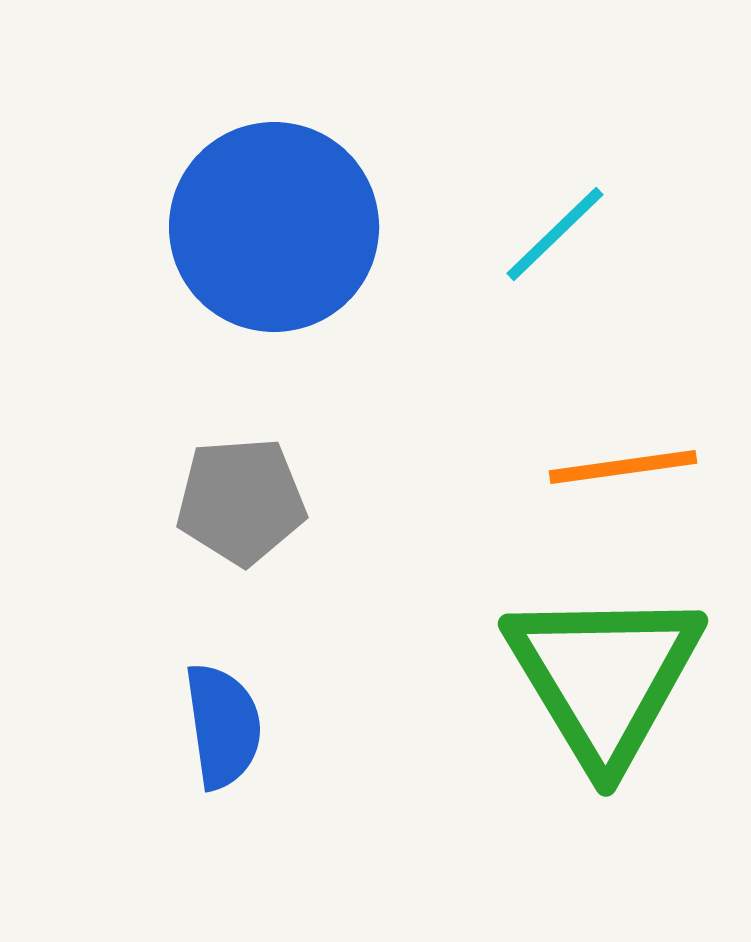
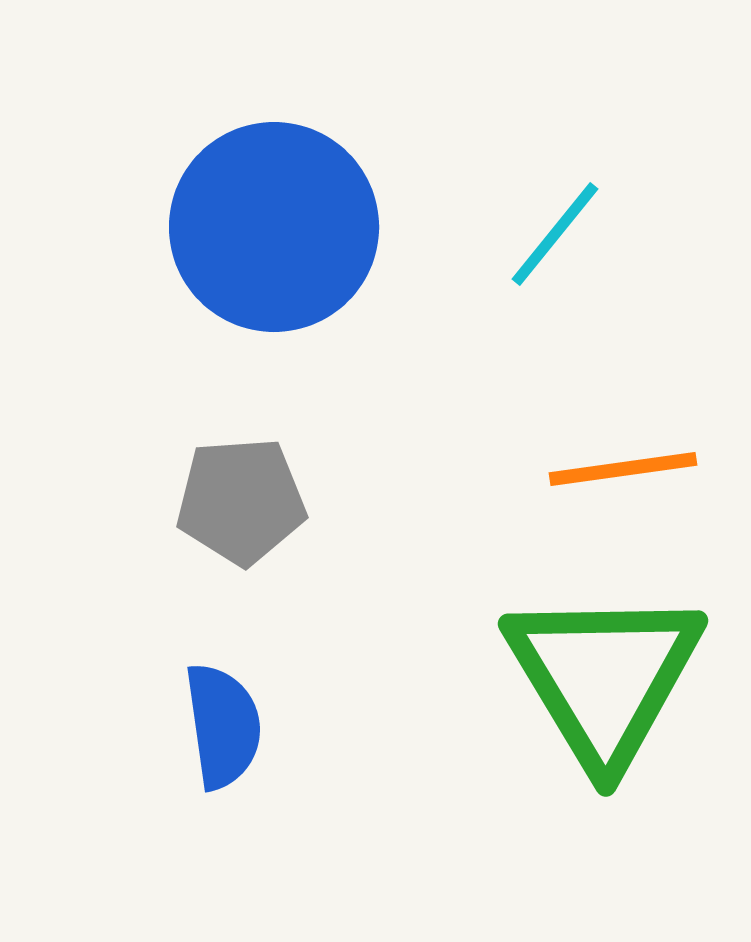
cyan line: rotated 7 degrees counterclockwise
orange line: moved 2 px down
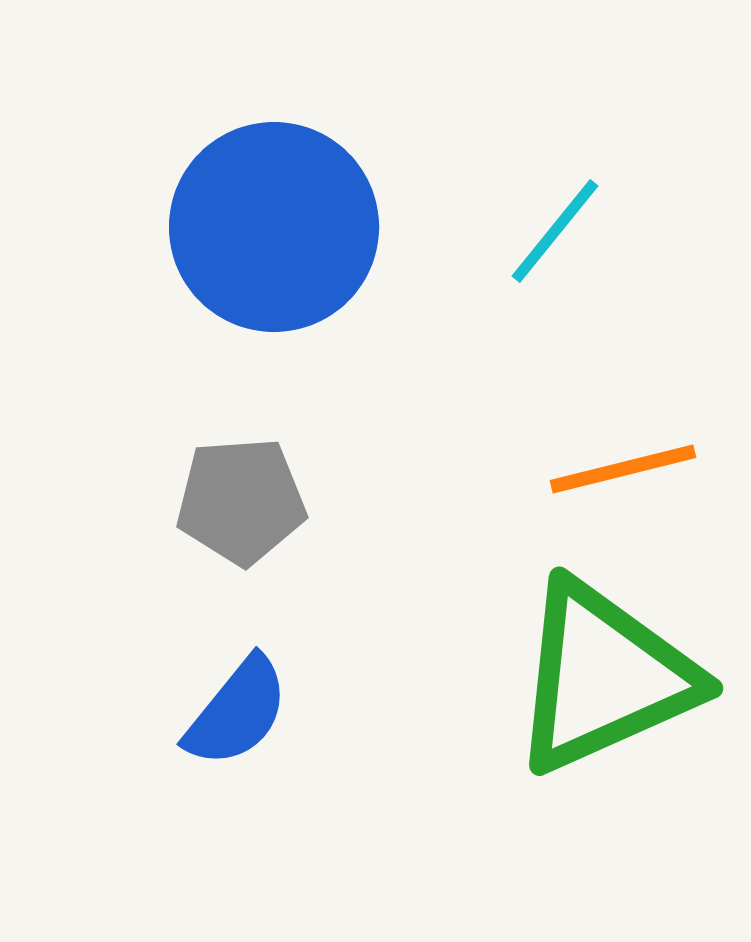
cyan line: moved 3 px up
orange line: rotated 6 degrees counterclockwise
green triangle: rotated 37 degrees clockwise
blue semicircle: moved 14 px right, 14 px up; rotated 47 degrees clockwise
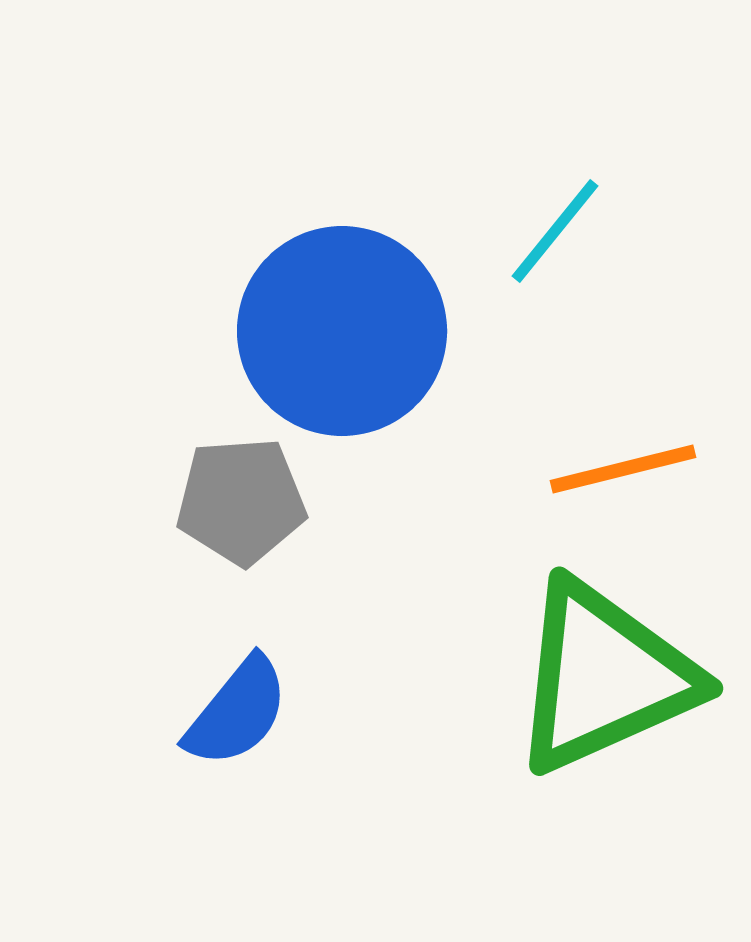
blue circle: moved 68 px right, 104 px down
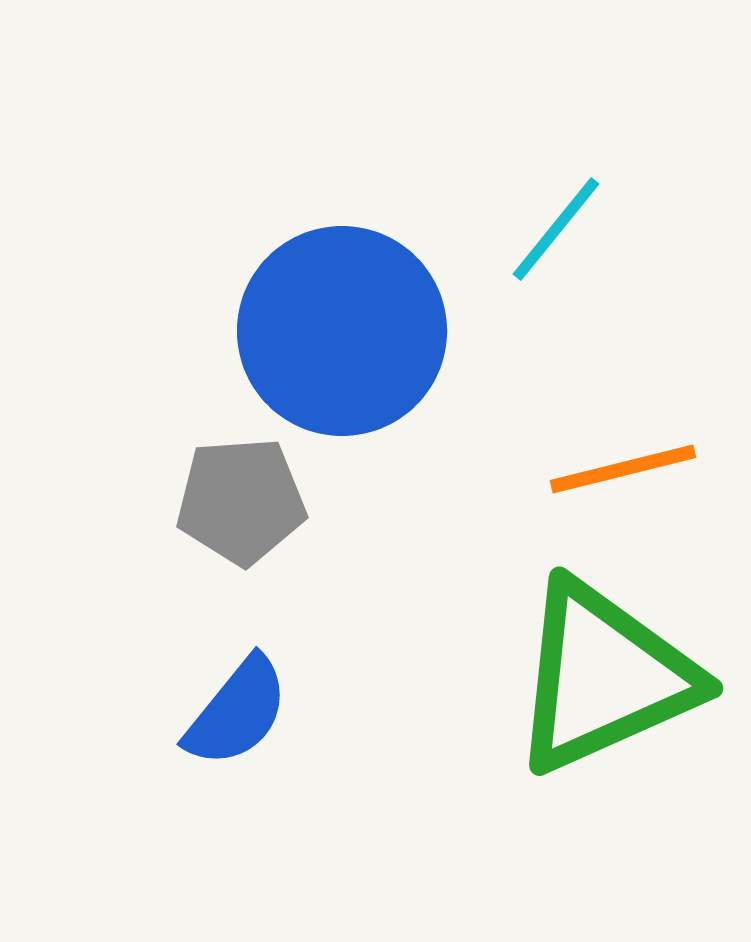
cyan line: moved 1 px right, 2 px up
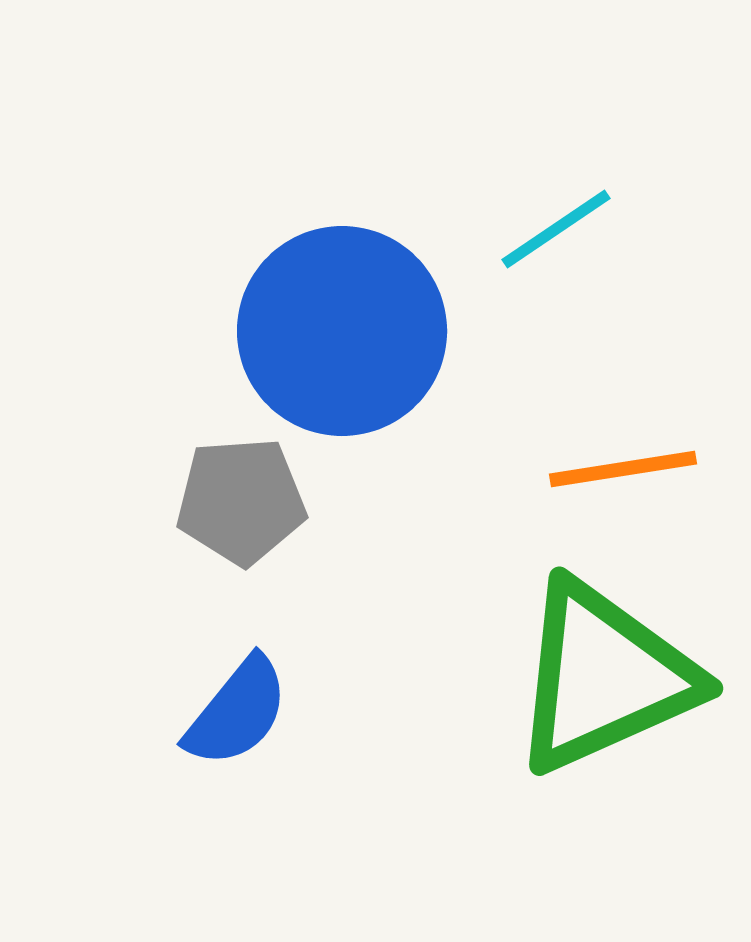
cyan line: rotated 17 degrees clockwise
orange line: rotated 5 degrees clockwise
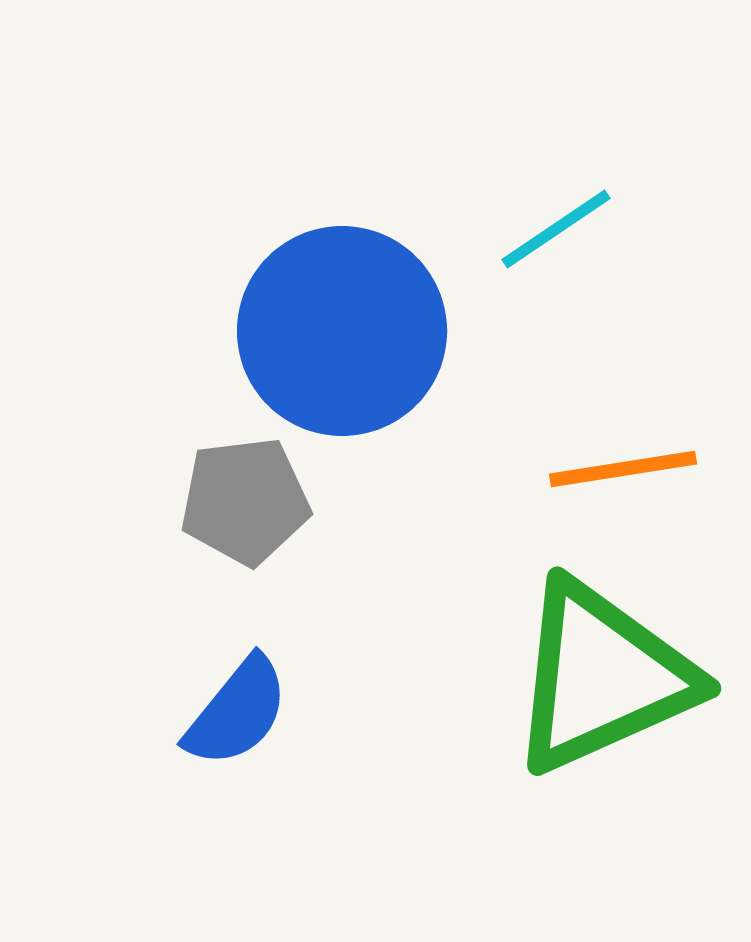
gray pentagon: moved 4 px right; rotated 3 degrees counterclockwise
green triangle: moved 2 px left
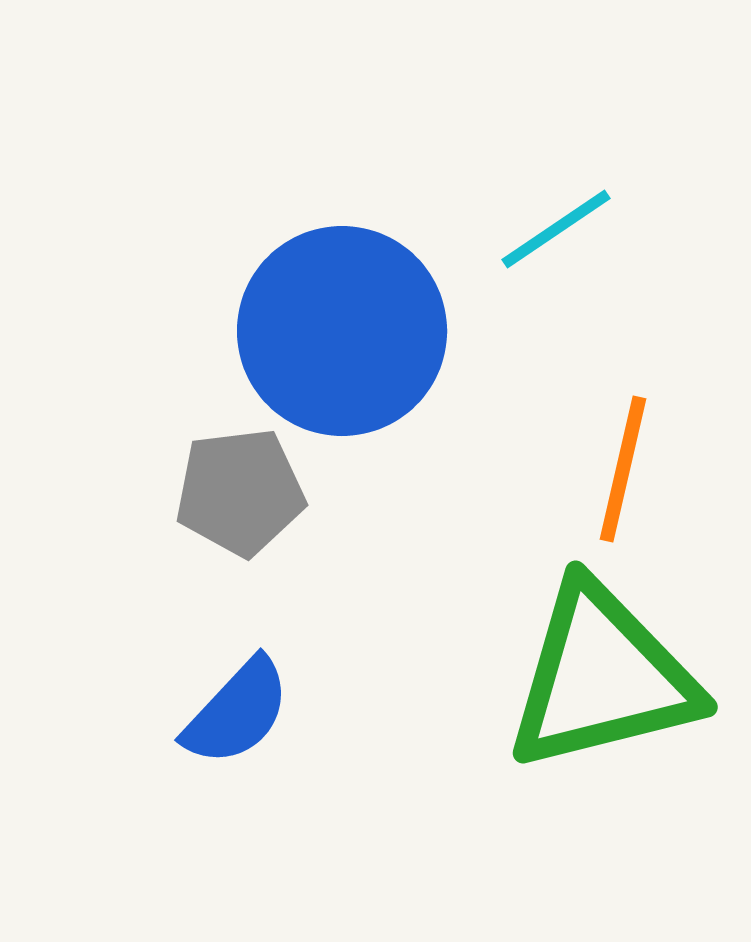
orange line: rotated 68 degrees counterclockwise
gray pentagon: moved 5 px left, 9 px up
green triangle: rotated 10 degrees clockwise
blue semicircle: rotated 4 degrees clockwise
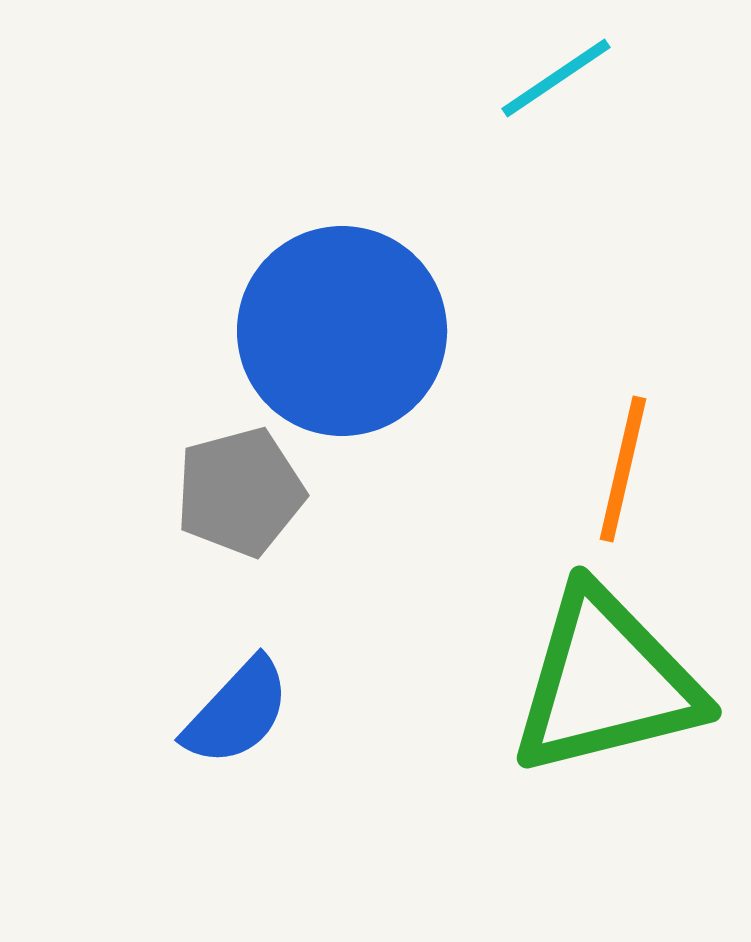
cyan line: moved 151 px up
gray pentagon: rotated 8 degrees counterclockwise
green triangle: moved 4 px right, 5 px down
